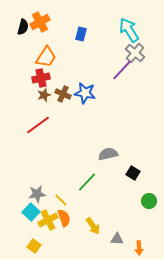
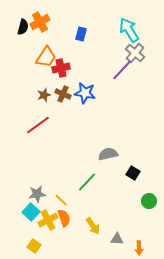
red cross: moved 20 px right, 10 px up
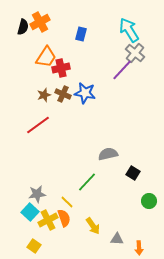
yellow line: moved 6 px right, 2 px down
cyan square: moved 1 px left
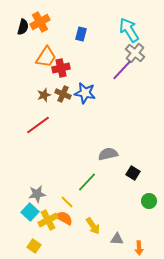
orange semicircle: rotated 42 degrees counterclockwise
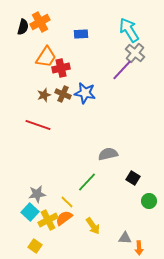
blue rectangle: rotated 72 degrees clockwise
red line: rotated 55 degrees clockwise
black square: moved 5 px down
orange semicircle: rotated 66 degrees counterclockwise
gray triangle: moved 8 px right, 1 px up
yellow square: moved 1 px right
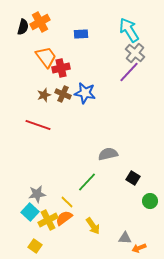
orange trapezoid: rotated 70 degrees counterclockwise
purple line: moved 7 px right, 2 px down
green circle: moved 1 px right
orange arrow: rotated 72 degrees clockwise
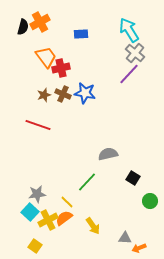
purple line: moved 2 px down
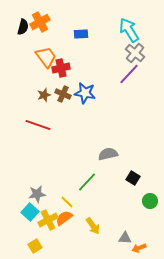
yellow square: rotated 24 degrees clockwise
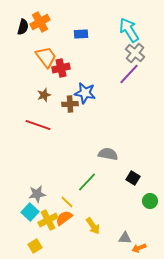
brown cross: moved 7 px right, 10 px down; rotated 28 degrees counterclockwise
gray semicircle: rotated 24 degrees clockwise
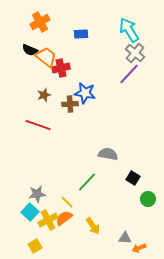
black semicircle: moved 7 px right, 23 px down; rotated 98 degrees clockwise
orange trapezoid: rotated 15 degrees counterclockwise
green circle: moved 2 px left, 2 px up
